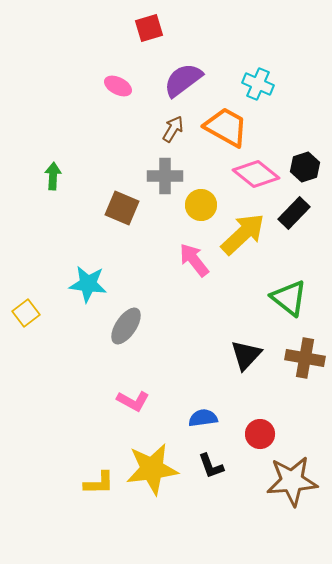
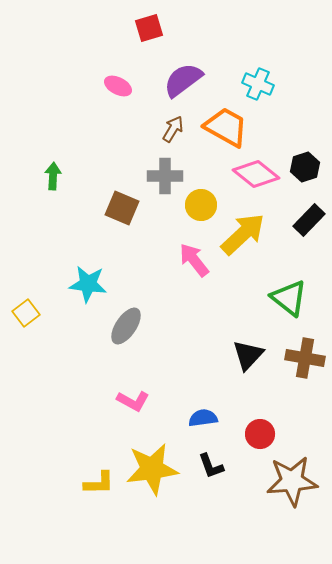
black rectangle: moved 15 px right, 7 px down
black triangle: moved 2 px right
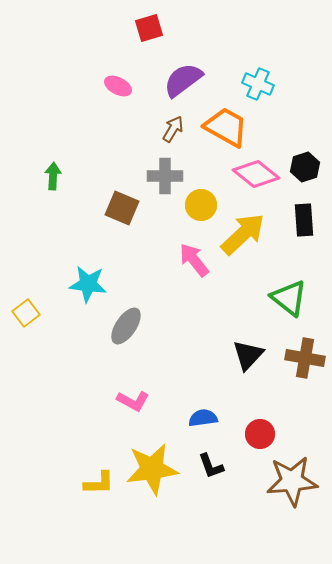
black rectangle: moved 5 px left; rotated 48 degrees counterclockwise
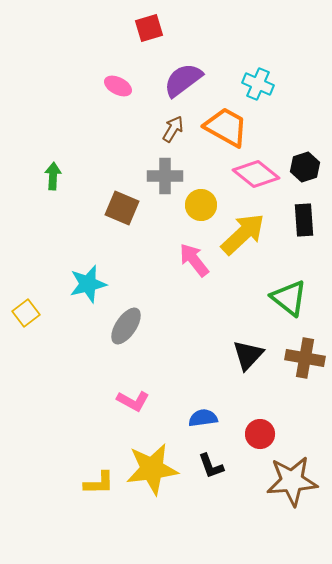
cyan star: rotated 21 degrees counterclockwise
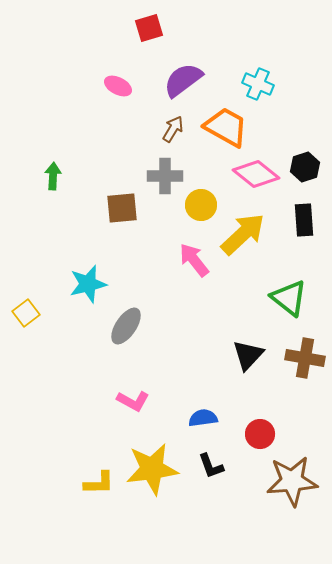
brown square: rotated 28 degrees counterclockwise
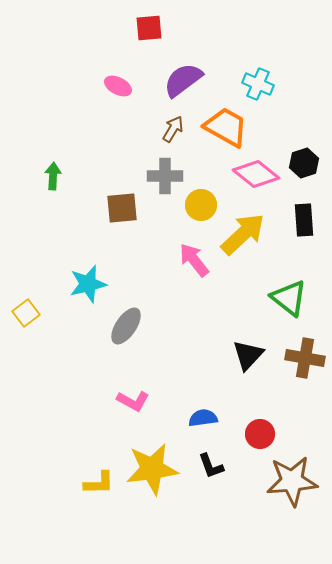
red square: rotated 12 degrees clockwise
black hexagon: moved 1 px left, 4 px up
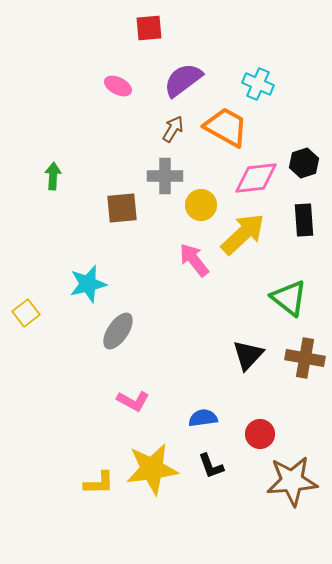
pink diamond: moved 4 px down; rotated 45 degrees counterclockwise
gray ellipse: moved 8 px left, 5 px down
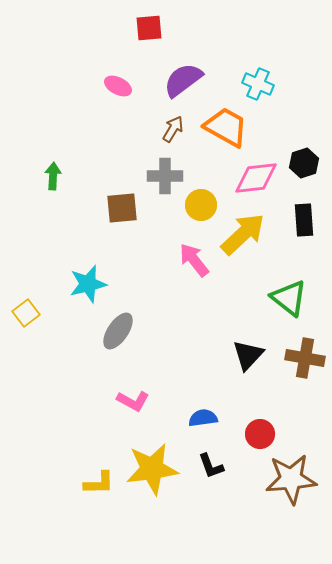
brown star: moved 1 px left, 2 px up
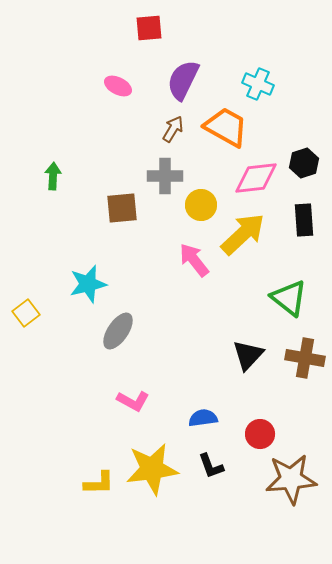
purple semicircle: rotated 27 degrees counterclockwise
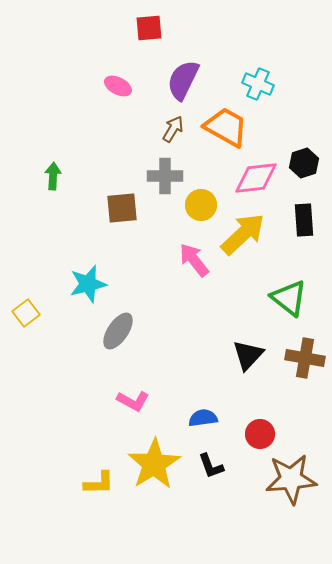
yellow star: moved 2 px right, 5 px up; rotated 24 degrees counterclockwise
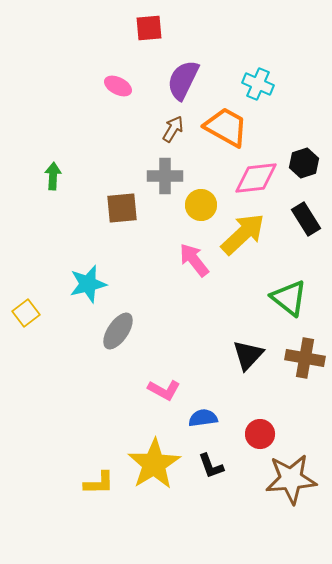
black rectangle: moved 2 px right, 1 px up; rotated 28 degrees counterclockwise
pink L-shape: moved 31 px right, 11 px up
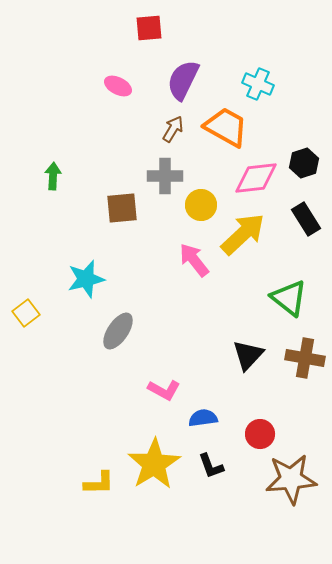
cyan star: moved 2 px left, 5 px up
